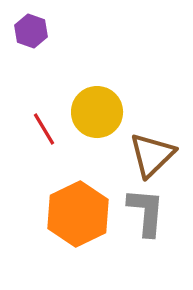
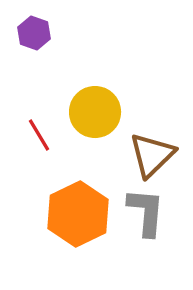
purple hexagon: moved 3 px right, 2 px down
yellow circle: moved 2 px left
red line: moved 5 px left, 6 px down
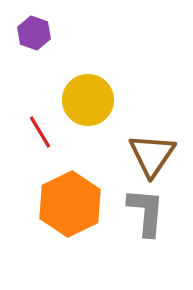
yellow circle: moved 7 px left, 12 px up
red line: moved 1 px right, 3 px up
brown triangle: rotated 12 degrees counterclockwise
orange hexagon: moved 8 px left, 10 px up
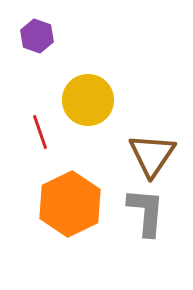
purple hexagon: moved 3 px right, 3 px down
red line: rotated 12 degrees clockwise
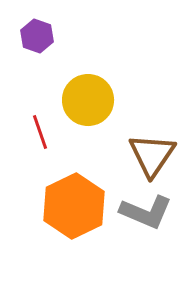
orange hexagon: moved 4 px right, 2 px down
gray L-shape: rotated 108 degrees clockwise
